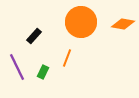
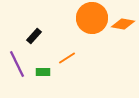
orange circle: moved 11 px right, 4 px up
orange line: rotated 36 degrees clockwise
purple line: moved 3 px up
green rectangle: rotated 64 degrees clockwise
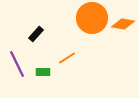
black rectangle: moved 2 px right, 2 px up
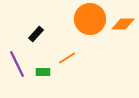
orange circle: moved 2 px left, 1 px down
orange diamond: rotated 10 degrees counterclockwise
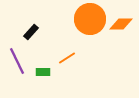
orange diamond: moved 2 px left
black rectangle: moved 5 px left, 2 px up
purple line: moved 3 px up
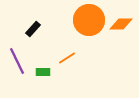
orange circle: moved 1 px left, 1 px down
black rectangle: moved 2 px right, 3 px up
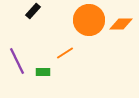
black rectangle: moved 18 px up
orange line: moved 2 px left, 5 px up
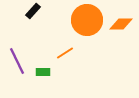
orange circle: moved 2 px left
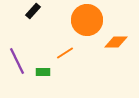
orange diamond: moved 5 px left, 18 px down
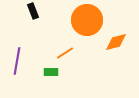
black rectangle: rotated 63 degrees counterclockwise
orange diamond: rotated 15 degrees counterclockwise
purple line: rotated 36 degrees clockwise
green rectangle: moved 8 px right
